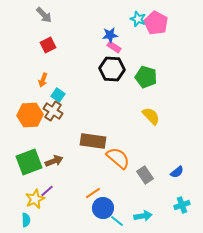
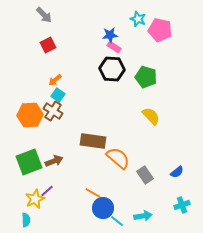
pink pentagon: moved 4 px right, 7 px down; rotated 15 degrees counterclockwise
orange arrow: moved 12 px right; rotated 32 degrees clockwise
orange line: rotated 63 degrees clockwise
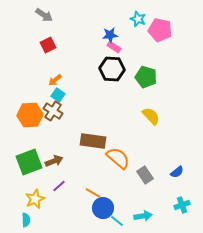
gray arrow: rotated 12 degrees counterclockwise
purple line: moved 12 px right, 5 px up
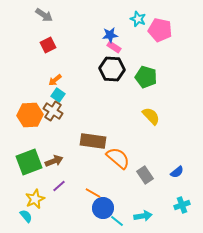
cyan semicircle: moved 4 px up; rotated 40 degrees counterclockwise
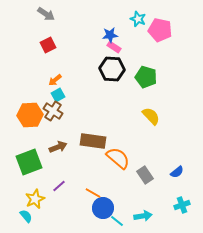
gray arrow: moved 2 px right, 1 px up
cyan square: rotated 24 degrees clockwise
brown arrow: moved 4 px right, 14 px up
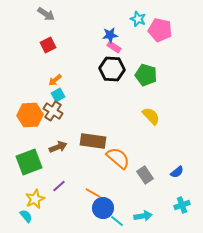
green pentagon: moved 2 px up
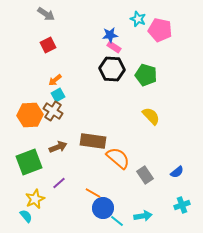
purple line: moved 3 px up
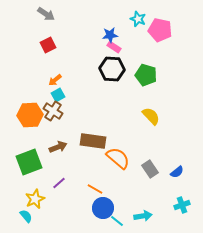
gray rectangle: moved 5 px right, 6 px up
orange line: moved 2 px right, 4 px up
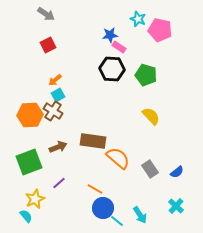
pink rectangle: moved 5 px right
cyan cross: moved 6 px left, 1 px down; rotated 28 degrees counterclockwise
cyan arrow: moved 3 px left, 1 px up; rotated 66 degrees clockwise
